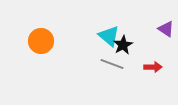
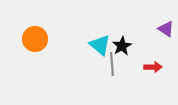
cyan triangle: moved 9 px left, 9 px down
orange circle: moved 6 px left, 2 px up
black star: moved 1 px left, 1 px down
gray line: rotated 65 degrees clockwise
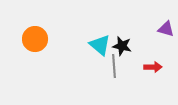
purple triangle: rotated 18 degrees counterclockwise
black star: rotated 30 degrees counterclockwise
gray line: moved 2 px right, 2 px down
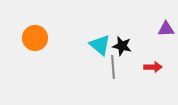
purple triangle: rotated 18 degrees counterclockwise
orange circle: moved 1 px up
gray line: moved 1 px left, 1 px down
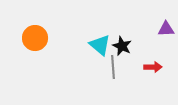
black star: rotated 12 degrees clockwise
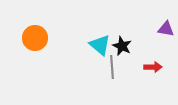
purple triangle: rotated 12 degrees clockwise
gray line: moved 1 px left
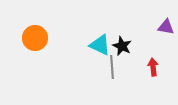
purple triangle: moved 2 px up
cyan triangle: rotated 15 degrees counterclockwise
red arrow: rotated 96 degrees counterclockwise
